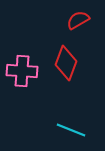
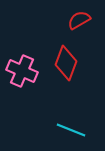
red semicircle: moved 1 px right
pink cross: rotated 20 degrees clockwise
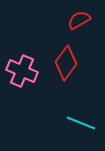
red diamond: rotated 16 degrees clockwise
cyan line: moved 10 px right, 7 px up
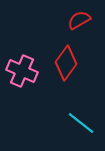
cyan line: rotated 16 degrees clockwise
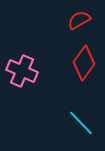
red diamond: moved 18 px right
cyan line: rotated 8 degrees clockwise
